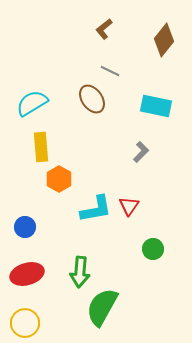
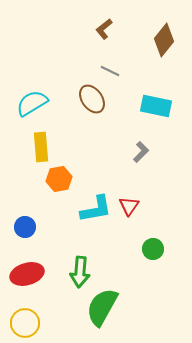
orange hexagon: rotated 20 degrees clockwise
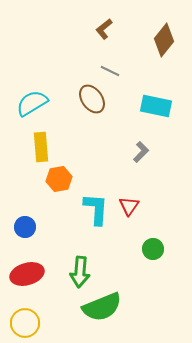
cyan L-shape: rotated 76 degrees counterclockwise
green semicircle: rotated 141 degrees counterclockwise
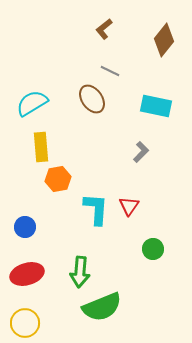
orange hexagon: moved 1 px left
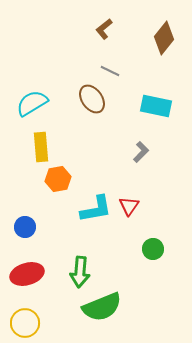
brown diamond: moved 2 px up
cyan L-shape: rotated 76 degrees clockwise
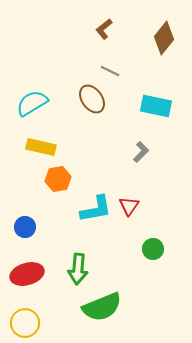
yellow rectangle: rotated 72 degrees counterclockwise
green arrow: moved 2 px left, 3 px up
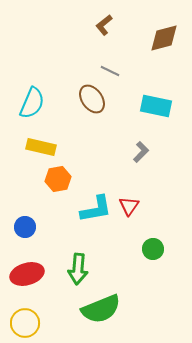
brown L-shape: moved 4 px up
brown diamond: rotated 36 degrees clockwise
cyan semicircle: rotated 144 degrees clockwise
green semicircle: moved 1 px left, 2 px down
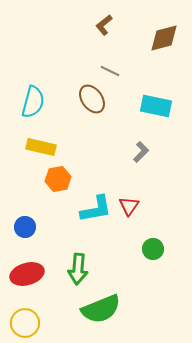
cyan semicircle: moved 1 px right, 1 px up; rotated 8 degrees counterclockwise
